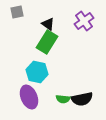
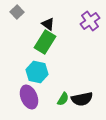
gray square: rotated 32 degrees counterclockwise
purple cross: moved 6 px right
green rectangle: moved 2 px left
green semicircle: rotated 64 degrees counterclockwise
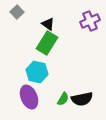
purple cross: rotated 12 degrees clockwise
green rectangle: moved 2 px right, 1 px down
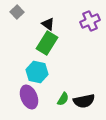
black semicircle: moved 2 px right, 2 px down
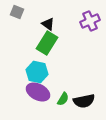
gray square: rotated 24 degrees counterclockwise
purple ellipse: moved 9 px right, 5 px up; rotated 40 degrees counterclockwise
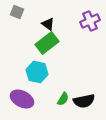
green rectangle: rotated 20 degrees clockwise
purple ellipse: moved 16 px left, 7 px down
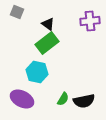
purple cross: rotated 18 degrees clockwise
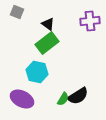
black semicircle: moved 6 px left, 5 px up; rotated 20 degrees counterclockwise
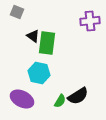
black triangle: moved 15 px left, 12 px down
green rectangle: rotated 45 degrees counterclockwise
cyan hexagon: moved 2 px right, 1 px down
green semicircle: moved 3 px left, 2 px down
